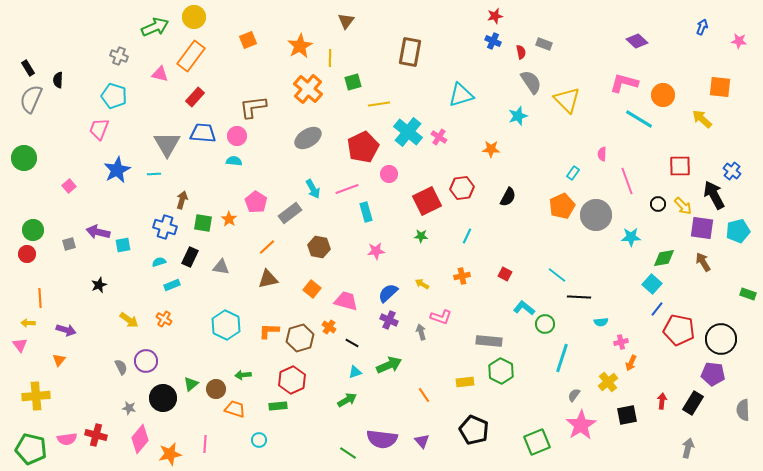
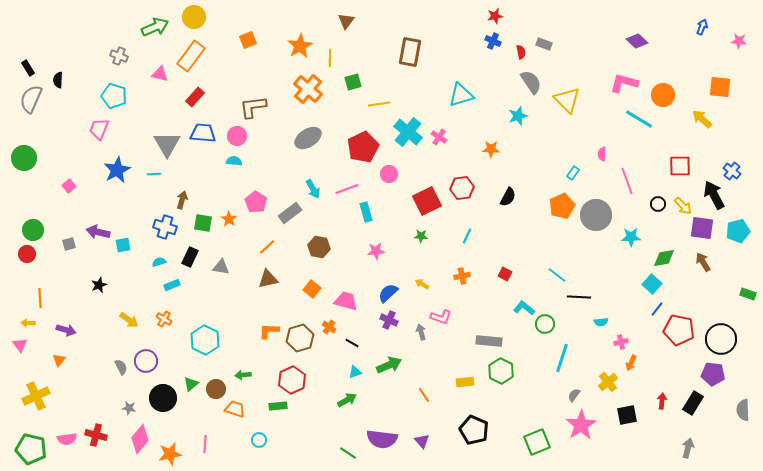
cyan hexagon at (226, 325): moved 21 px left, 15 px down
yellow cross at (36, 396): rotated 20 degrees counterclockwise
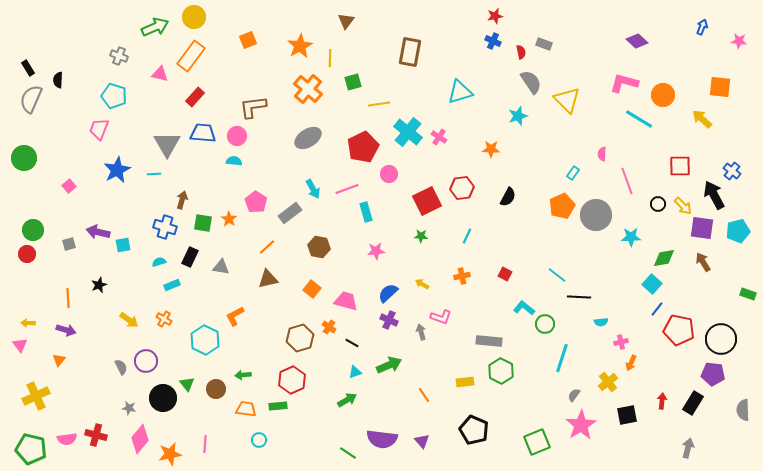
cyan triangle at (461, 95): moved 1 px left, 3 px up
orange line at (40, 298): moved 28 px right
orange L-shape at (269, 331): moved 34 px left, 15 px up; rotated 30 degrees counterclockwise
green triangle at (191, 384): moved 4 px left; rotated 28 degrees counterclockwise
orange trapezoid at (235, 409): moved 11 px right; rotated 10 degrees counterclockwise
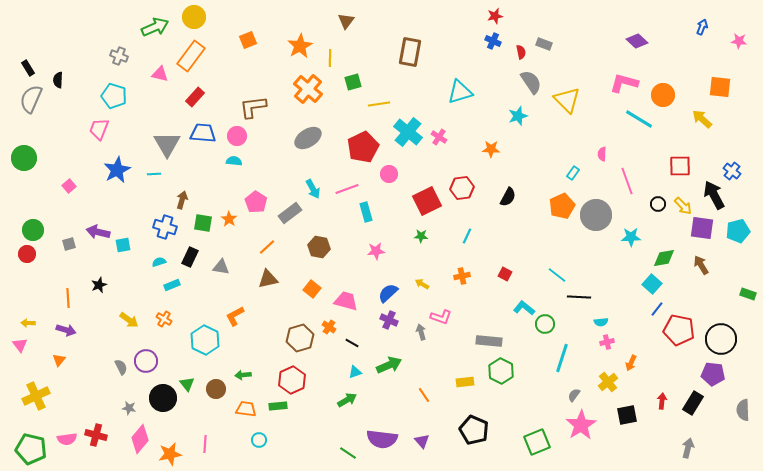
brown arrow at (703, 262): moved 2 px left, 3 px down
pink cross at (621, 342): moved 14 px left
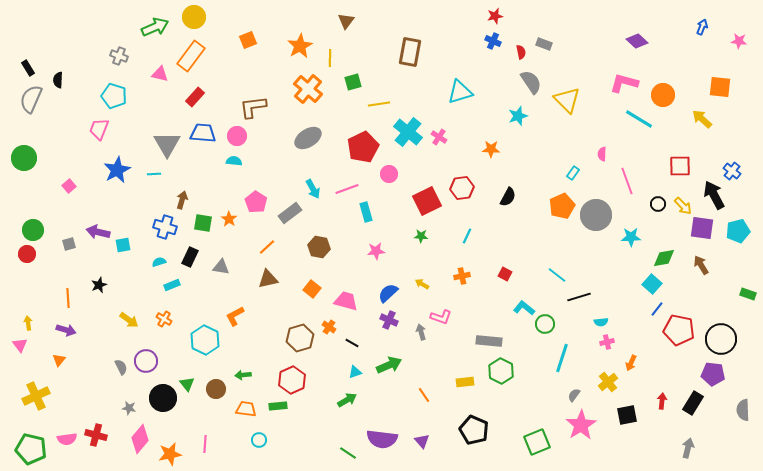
black line at (579, 297): rotated 20 degrees counterclockwise
yellow arrow at (28, 323): rotated 80 degrees clockwise
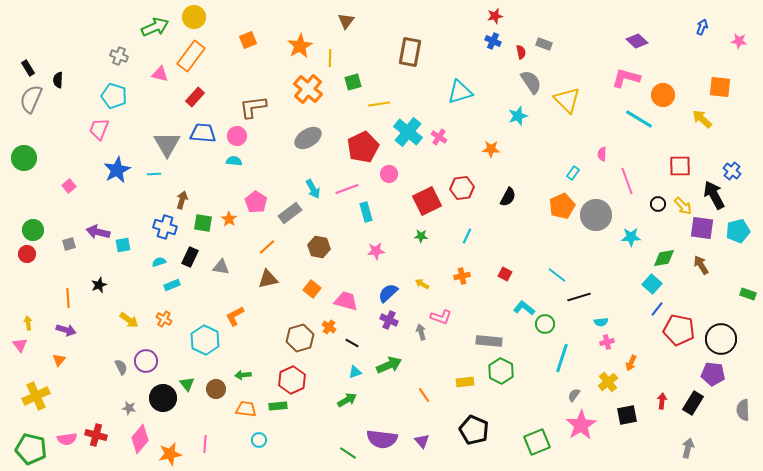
pink L-shape at (624, 83): moved 2 px right, 5 px up
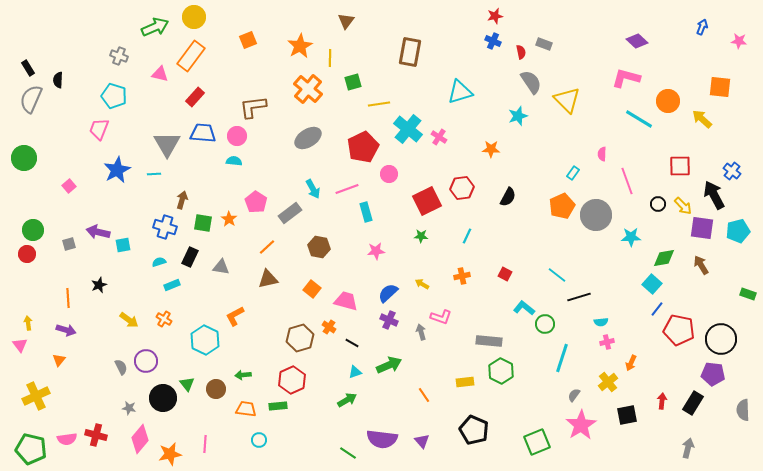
orange circle at (663, 95): moved 5 px right, 6 px down
cyan cross at (408, 132): moved 3 px up
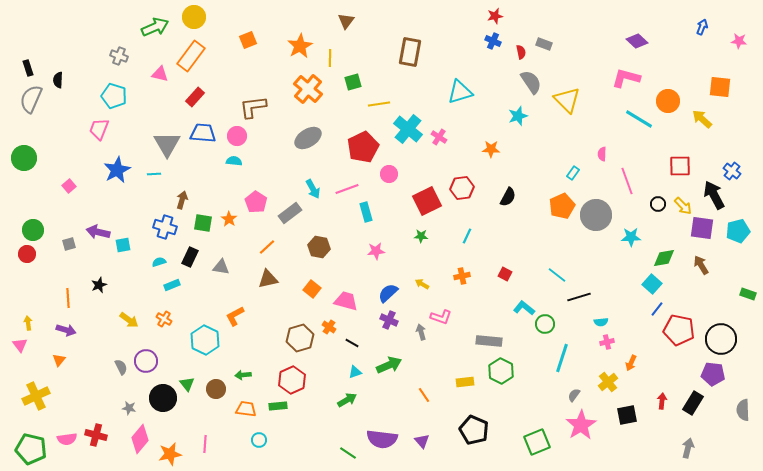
black rectangle at (28, 68): rotated 14 degrees clockwise
